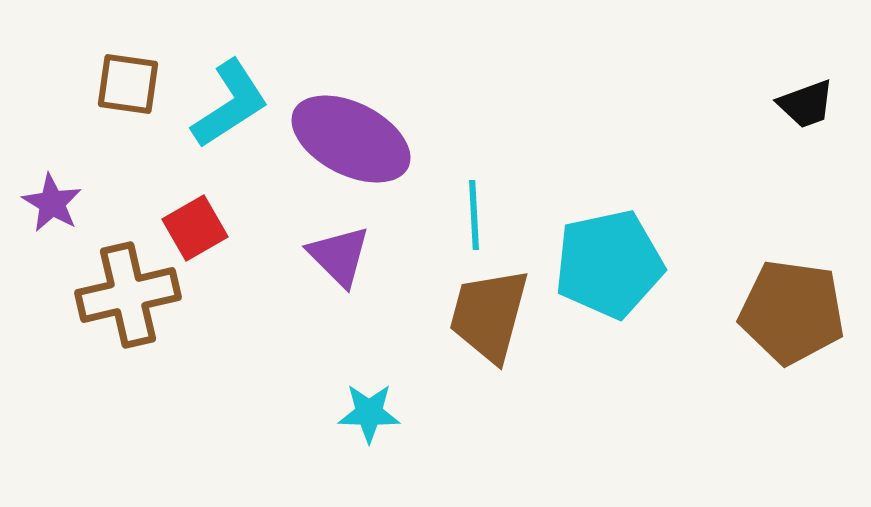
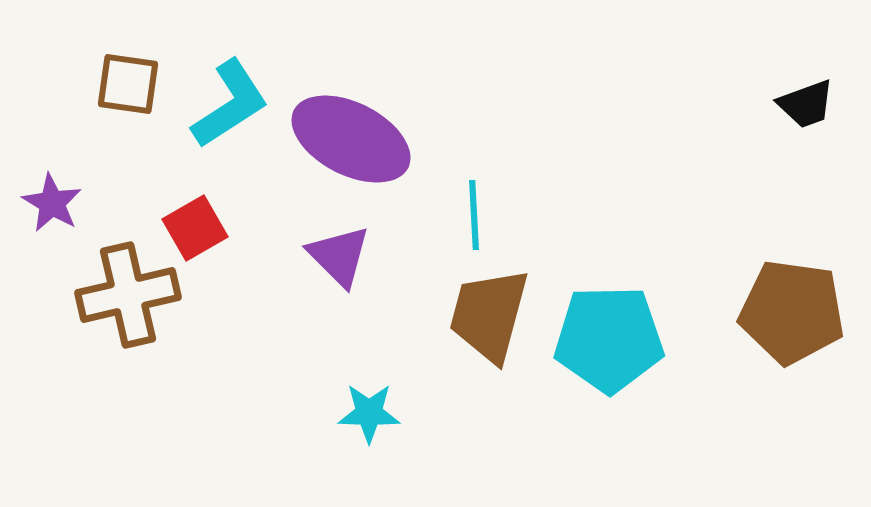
cyan pentagon: moved 75 px down; rotated 11 degrees clockwise
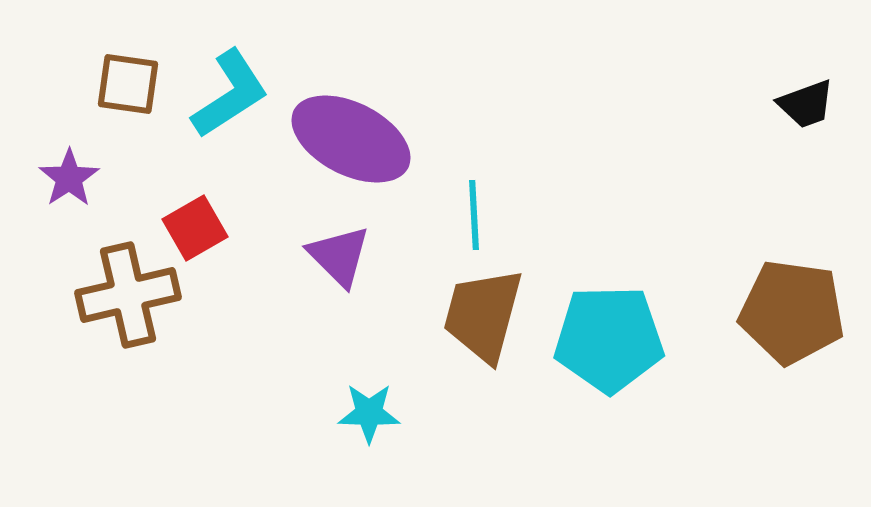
cyan L-shape: moved 10 px up
purple star: moved 17 px right, 25 px up; rotated 8 degrees clockwise
brown trapezoid: moved 6 px left
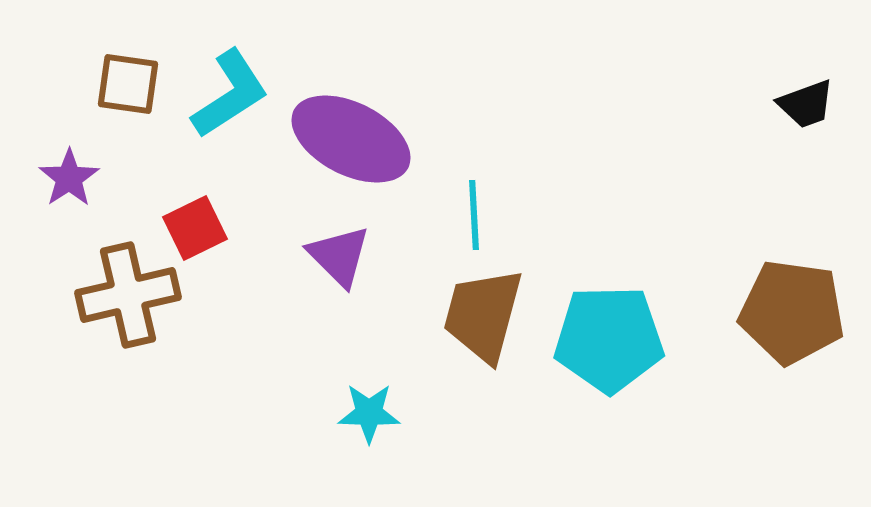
red square: rotated 4 degrees clockwise
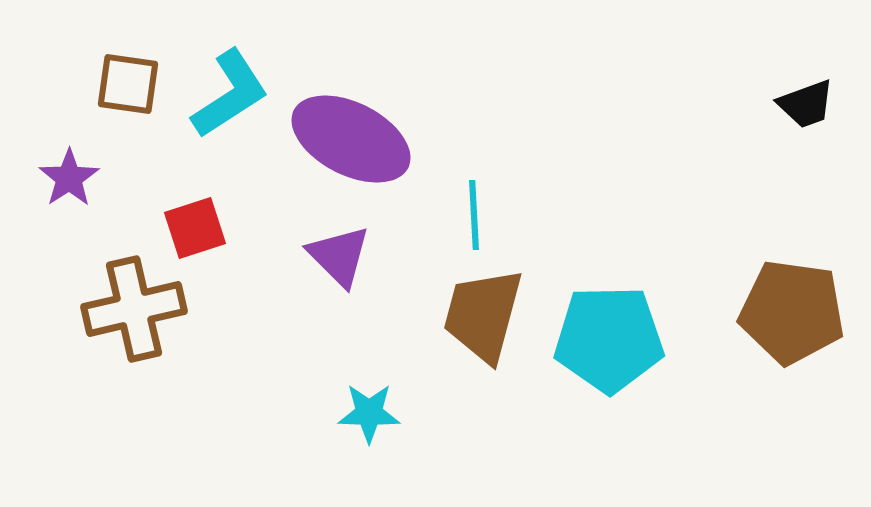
red square: rotated 8 degrees clockwise
brown cross: moved 6 px right, 14 px down
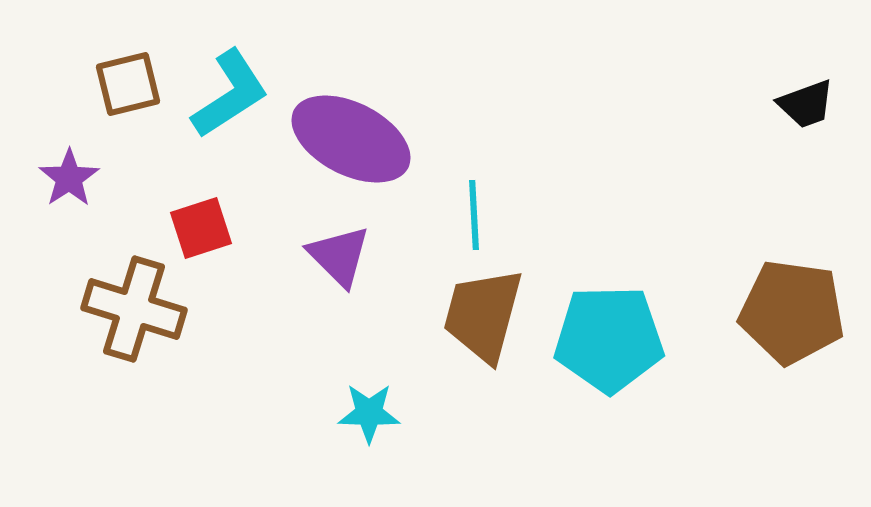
brown square: rotated 22 degrees counterclockwise
red square: moved 6 px right
brown cross: rotated 30 degrees clockwise
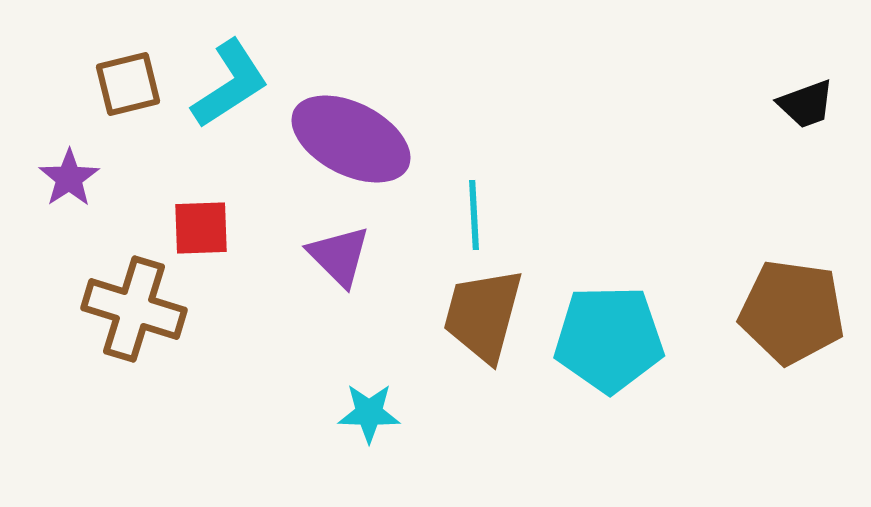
cyan L-shape: moved 10 px up
red square: rotated 16 degrees clockwise
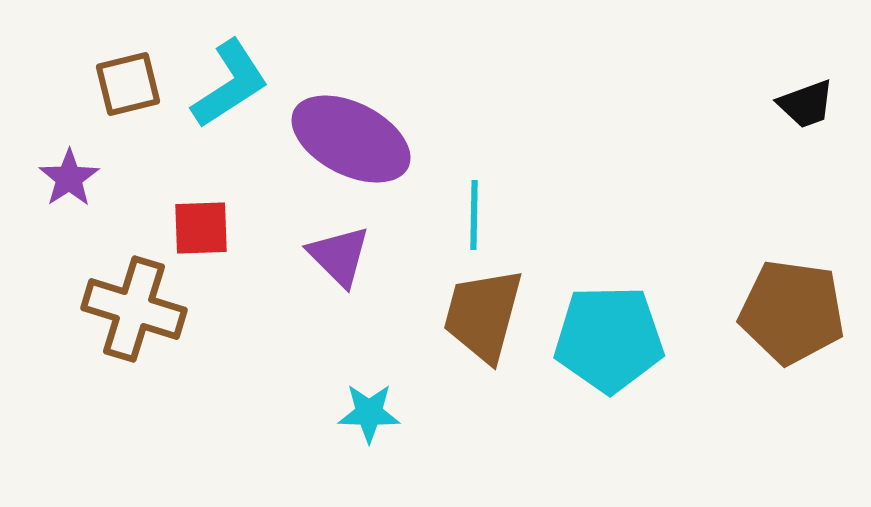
cyan line: rotated 4 degrees clockwise
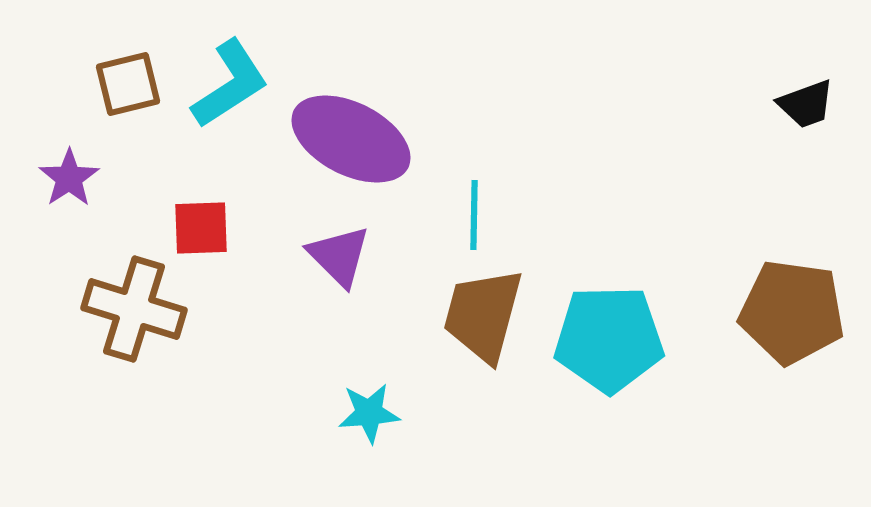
cyan star: rotated 6 degrees counterclockwise
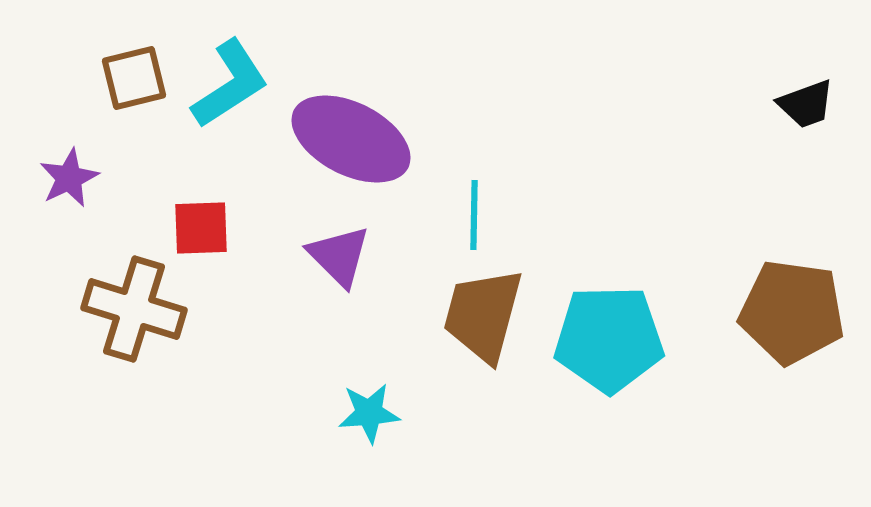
brown square: moved 6 px right, 6 px up
purple star: rotated 8 degrees clockwise
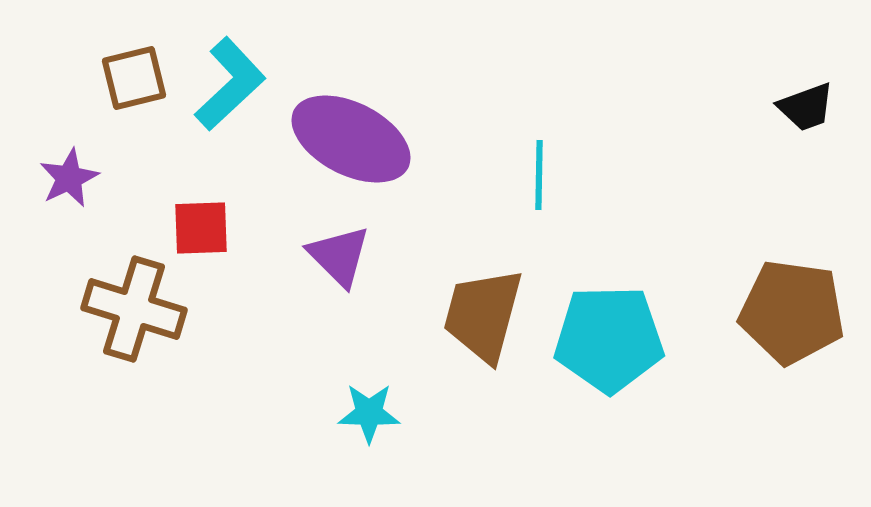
cyan L-shape: rotated 10 degrees counterclockwise
black trapezoid: moved 3 px down
cyan line: moved 65 px right, 40 px up
cyan star: rotated 6 degrees clockwise
